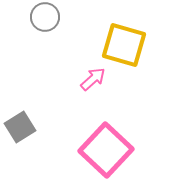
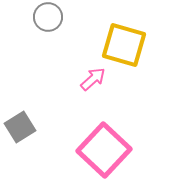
gray circle: moved 3 px right
pink square: moved 2 px left
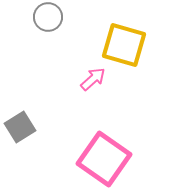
pink square: moved 9 px down; rotated 8 degrees counterclockwise
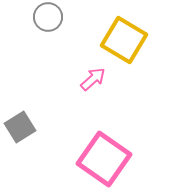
yellow square: moved 5 px up; rotated 15 degrees clockwise
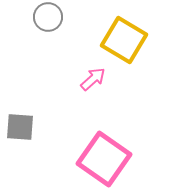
gray square: rotated 36 degrees clockwise
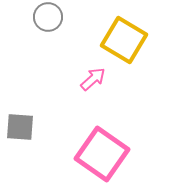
pink square: moved 2 px left, 5 px up
